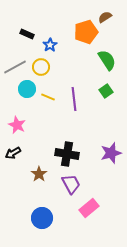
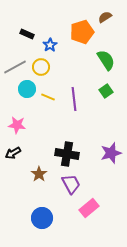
orange pentagon: moved 4 px left
green semicircle: moved 1 px left
pink star: rotated 18 degrees counterclockwise
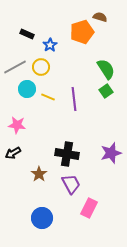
brown semicircle: moved 5 px left; rotated 48 degrees clockwise
green semicircle: moved 9 px down
pink rectangle: rotated 24 degrees counterclockwise
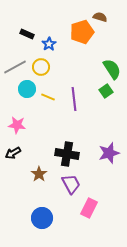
blue star: moved 1 px left, 1 px up
green semicircle: moved 6 px right
purple star: moved 2 px left
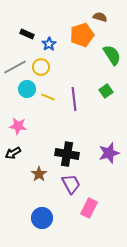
orange pentagon: moved 3 px down
green semicircle: moved 14 px up
pink star: moved 1 px right, 1 px down
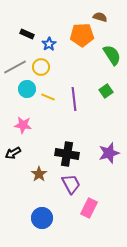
orange pentagon: rotated 15 degrees clockwise
pink star: moved 5 px right, 1 px up
